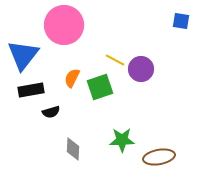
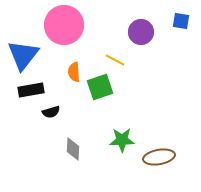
purple circle: moved 37 px up
orange semicircle: moved 2 px right, 6 px up; rotated 30 degrees counterclockwise
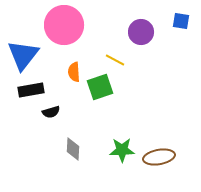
green star: moved 10 px down
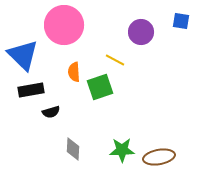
blue triangle: rotated 24 degrees counterclockwise
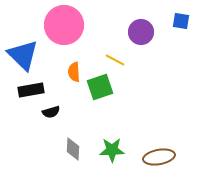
green star: moved 10 px left
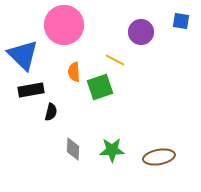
black semicircle: rotated 60 degrees counterclockwise
